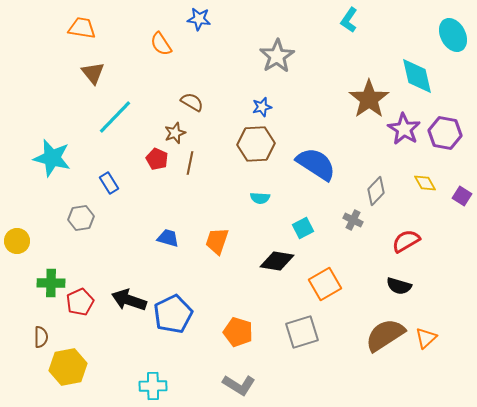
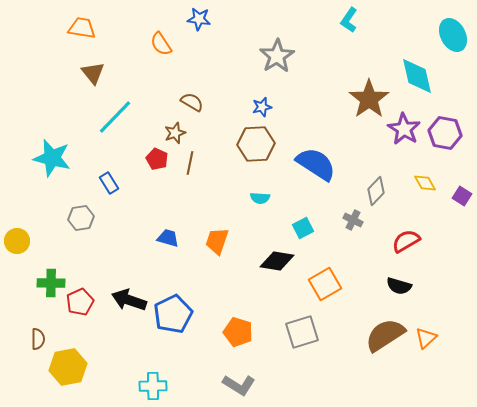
brown semicircle at (41, 337): moved 3 px left, 2 px down
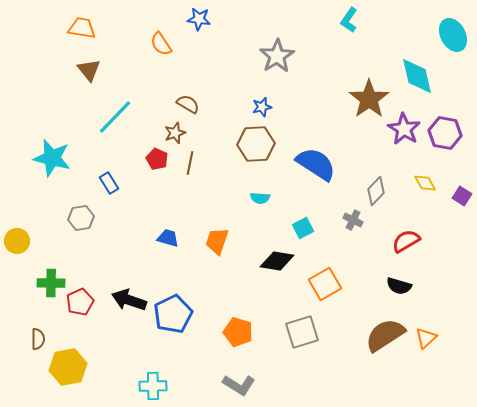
brown triangle at (93, 73): moved 4 px left, 3 px up
brown semicircle at (192, 102): moved 4 px left, 2 px down
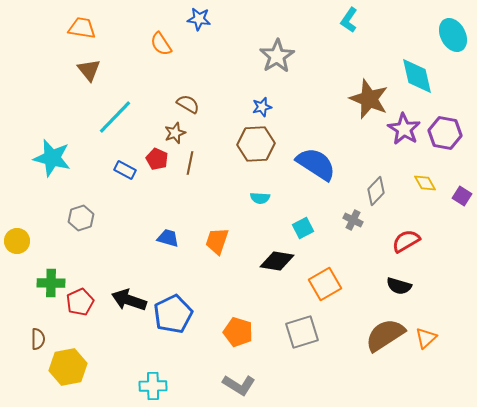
brown star at (369, 99): rotated 15 degrees counterclockwise
blue rectangle at (109, 183): moved 16 px right, 13 px up; rotated 30 degrees counterclockwise
gray hexagon at (81, 218): rotated 10 degrees counterclockwise
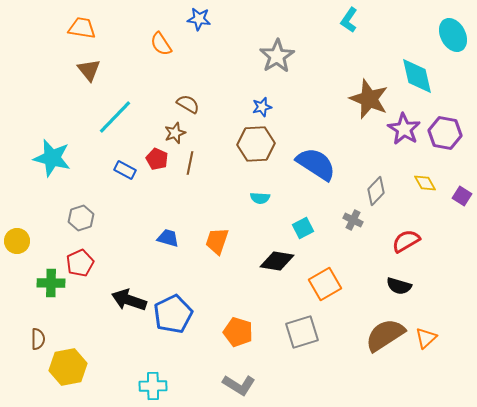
red pentagon at (80, 302): moved 39 px up
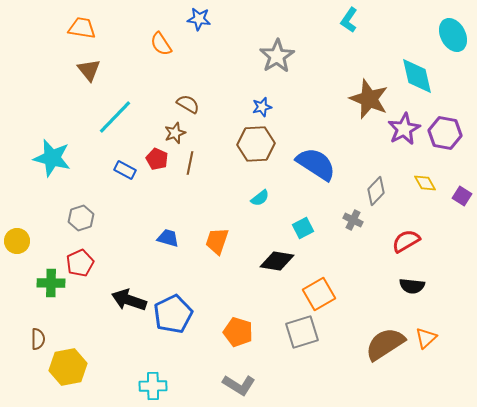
purple star at (404, 129): rotated 12 degrees clockwise
cyan semicircle at (260, 198): rotated 42 degrees counterclockwise
orange square at (325, 284): moved 6 px left, 10 px down
black semicircle at (399, 286): moved 13 px right; rotated 10 degrees counterclockwise
brown semicircle at (385, 335): moved 9 px down
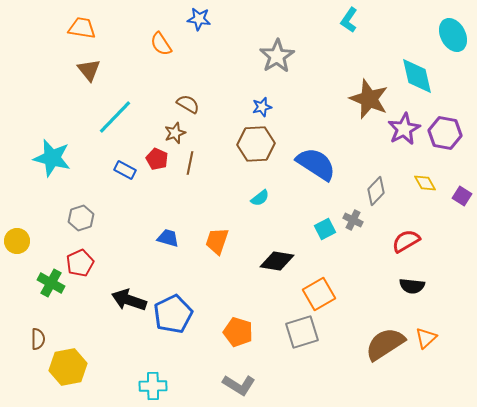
cyan square at (303, 228): moved 22 px right, 1 px down
green cross at (51, 283): rotated 28 degrees clockwise
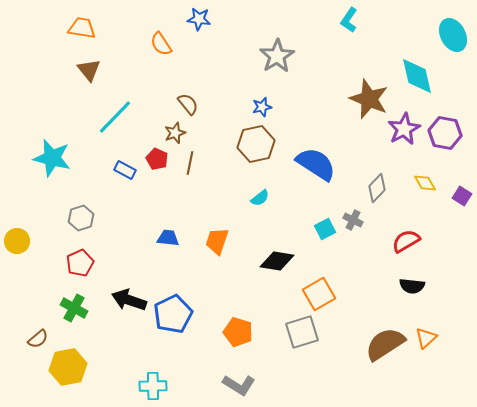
brown semicircle at (188, 104): rotated 20 degrees clockwise
brown hexagon at (256, 144): rotated 9 degrees counterclockwise
gray diamond at (376, 191): moved 1 px right, 3 px up
blue trapezoid at (168, 238): rotated 10 degrees counterclockwise
green cross at (51, 283): moved 23 px right, 25 px down
brown semicircle at (38, 339): rotated 50 degrees clockwise
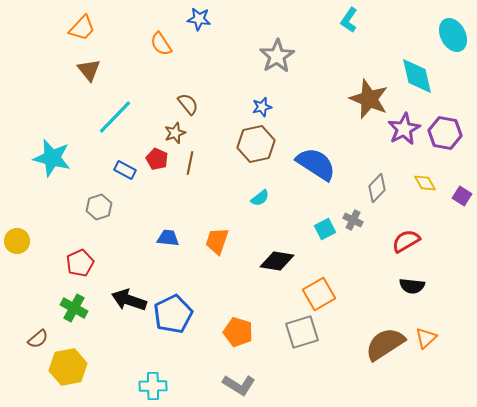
orange trapezoid at (82, 28): rotated 124 degrees clockwise
gray hexagon at (81, 218): moved 18 px right, 11 px up
